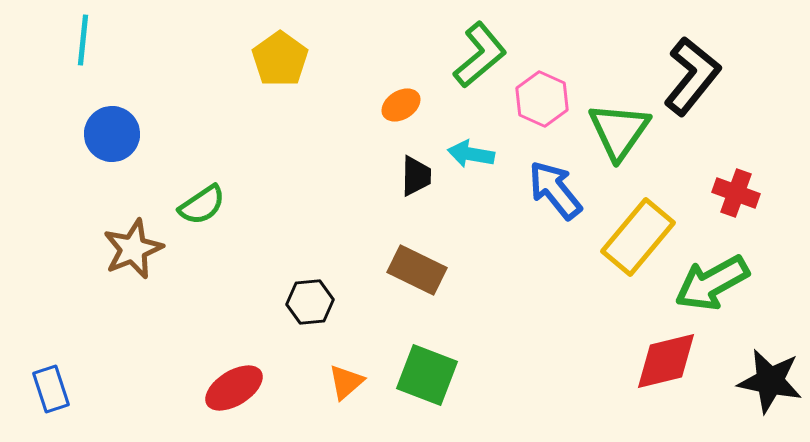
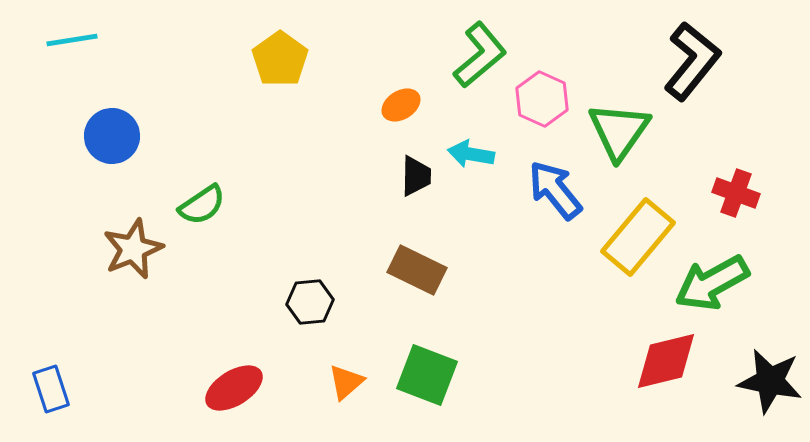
cyan line: moved 11 px left; rotated 75 degrees clockwise
black L-shape: moved 15 px up
blue circle: moved 2 px down
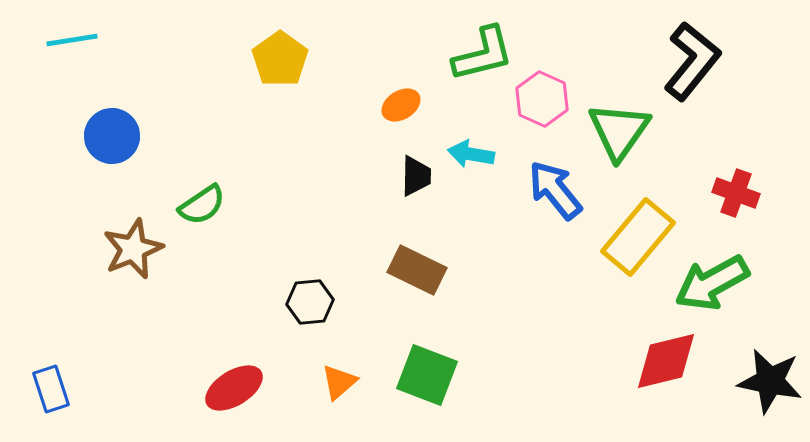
green L-shape: moved 3 px right, 1 px up; rotated 26 degrees clockwise
orange triangle: moved 7 px left
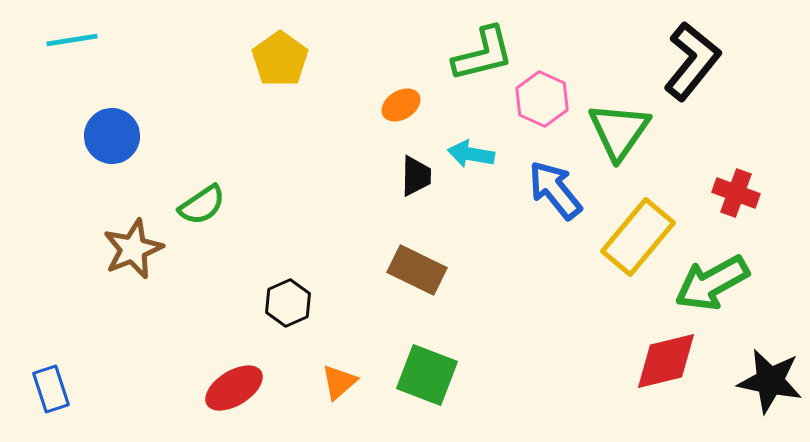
black hexagon: moved 22 px left, 1 px down; rotated 18 degrees counterclockwise
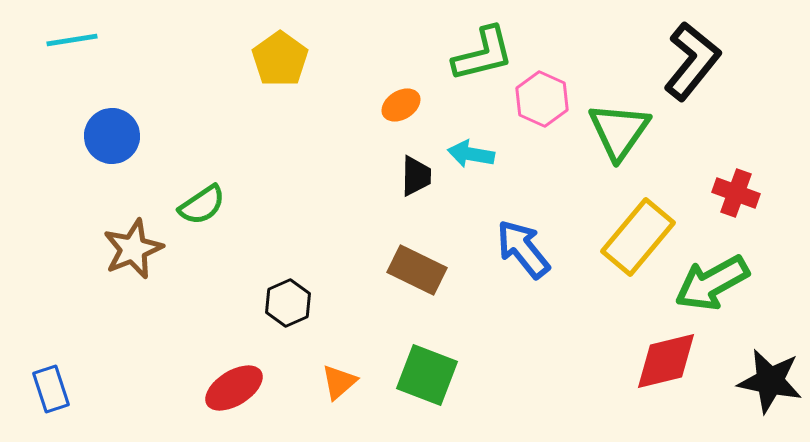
blue arrow: moved 32 px left, 59 px down
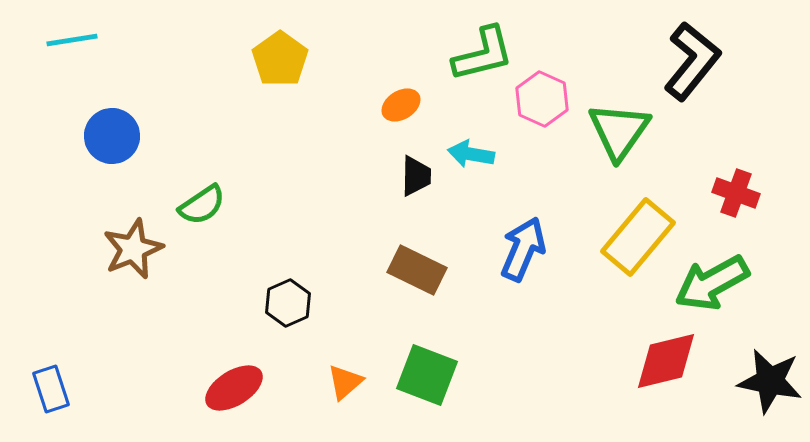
blue arrow: rotated 62 degrees clockwise
orange triangle: moved 6 px right
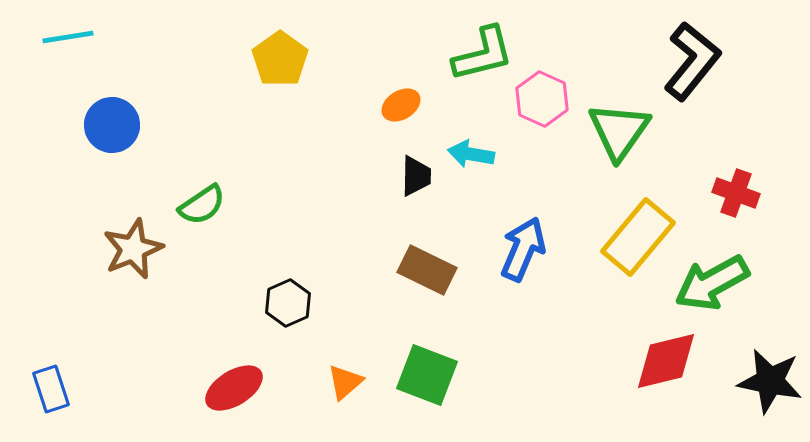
cyan line: moved 4 px left, 3 px up
blue circle: moved 11 px up
brown rectangle: moved 10 px right
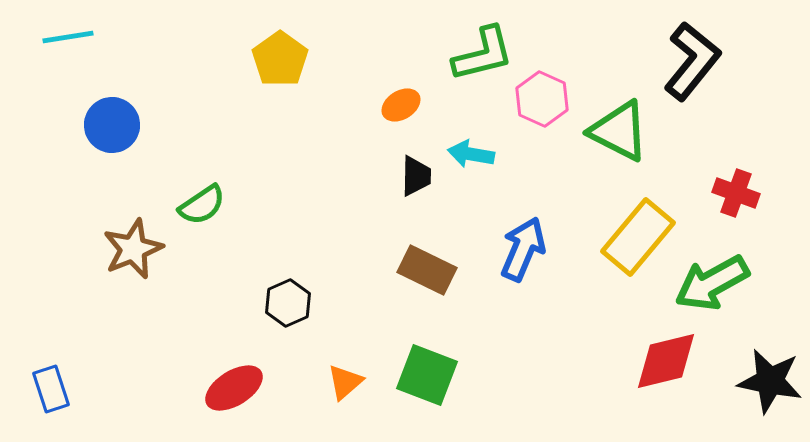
green triangle: rotated 38 degrees counterclockwise
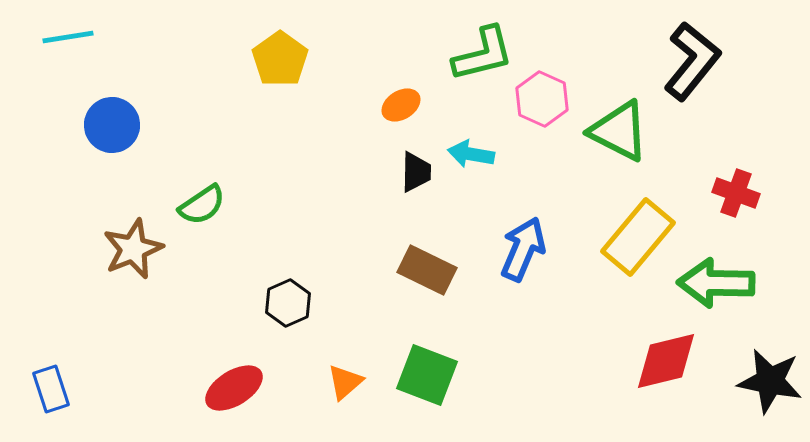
black trapezoid: moved 4 px up
green arrow: moved 4 px right; rotated 30 degrees clockwise
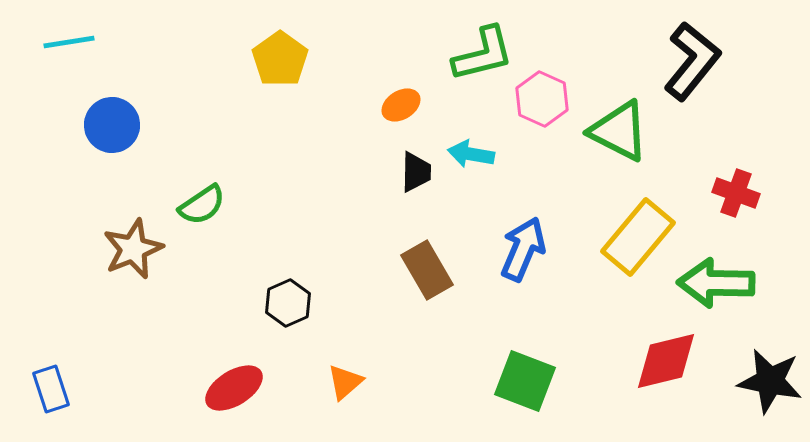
cyan line: moved 1 px right, 5 px down
brown rectangle: rotated 34 degrees clockwise
green square: moved 98 px right, 6 px down
